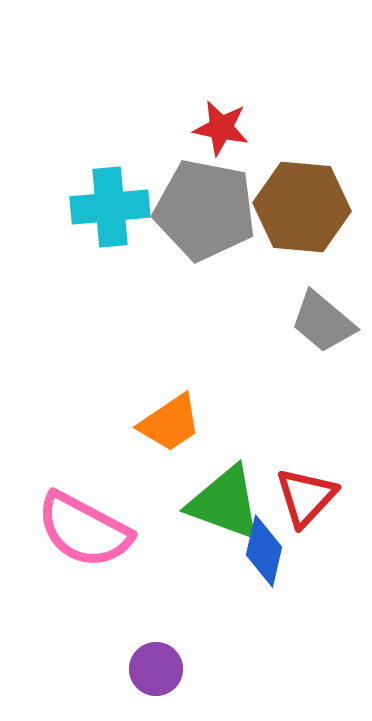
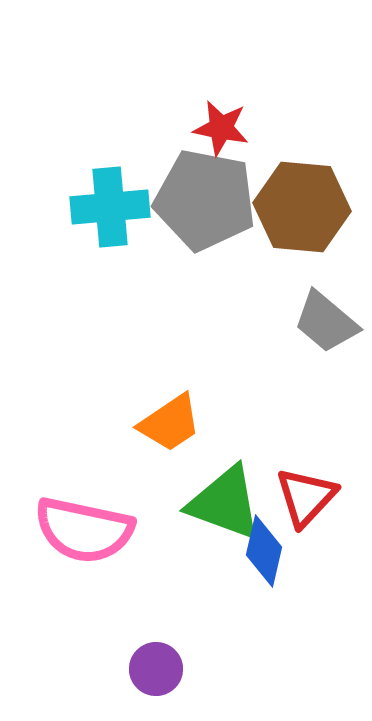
gray pentagon: moved 10 px up
gray trapezoid: moved 3 px right
pink semicircle: rotated 16 degrees counterclockwise
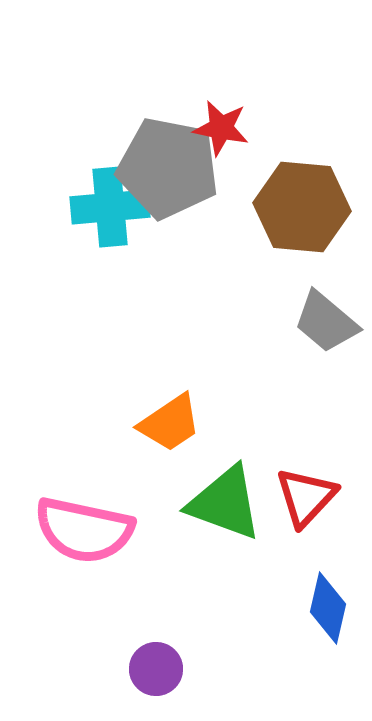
gray pentagon: moved 37 px left, 32 px up
blue diamond: moved 64 px right, 57 px down
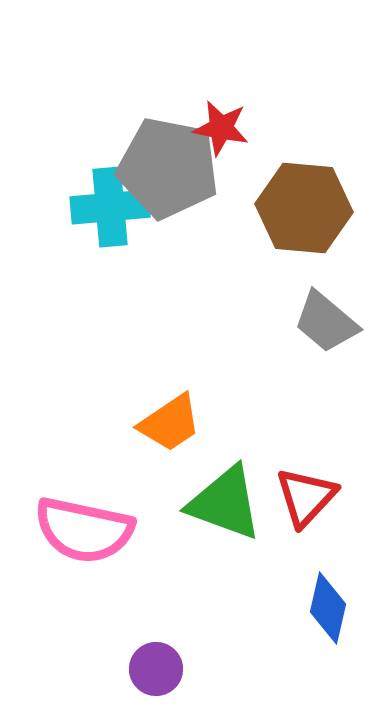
brown hexagon: moved 2 px right, 1 px down
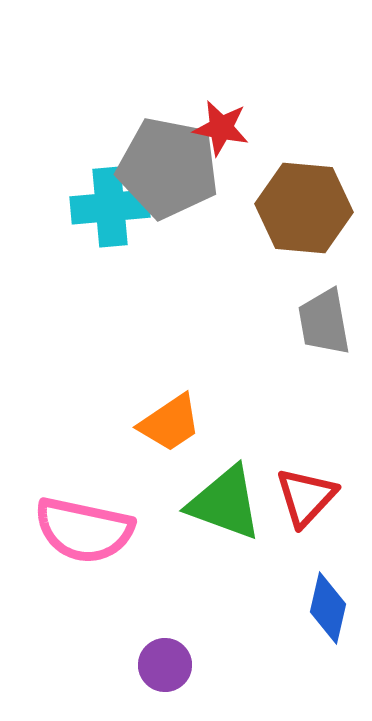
gray trapezoid: moved 2 px left; rotated 40 degrees clockwise
purple circle: moved 9 px right, 4 px up
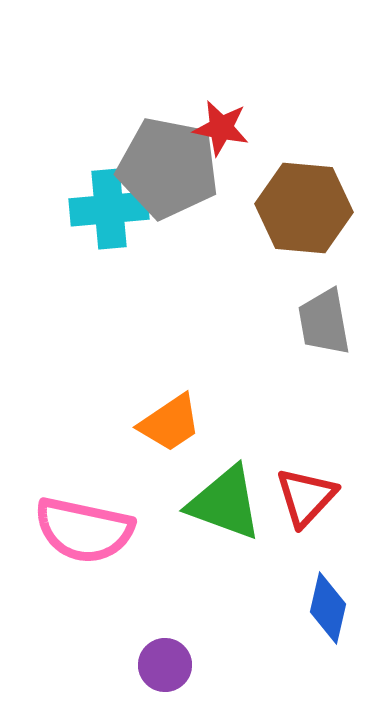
cyan cross: moved 1 px left, 2 px down
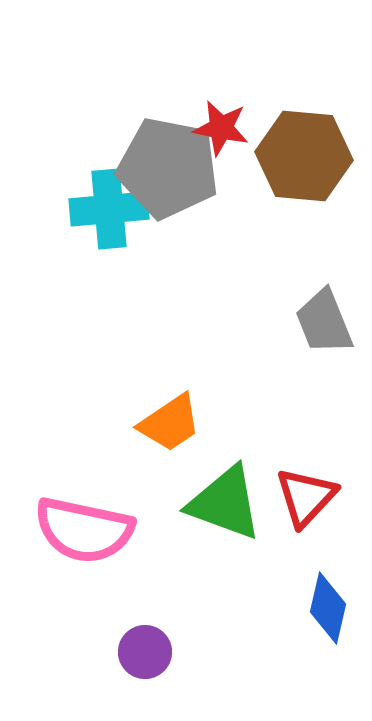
brown hexagon: moved 52 px up
gray trapezoid: rotated 12 degrees counterclockwise
purple circle: moved 20 px left, 13 px up
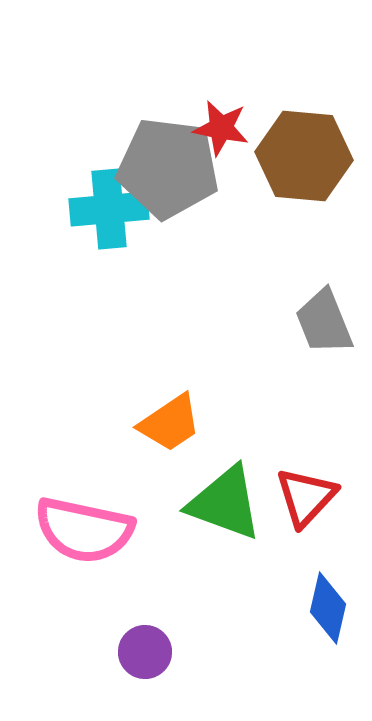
gray pentagon: rotated 4 degrees counterclockwise
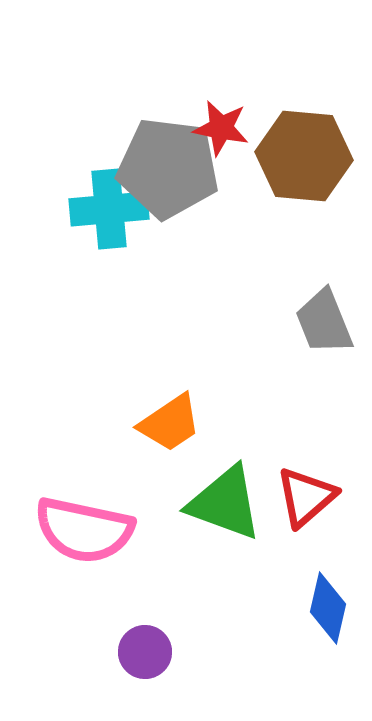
red triangle: rotated 6 degrees clockwise
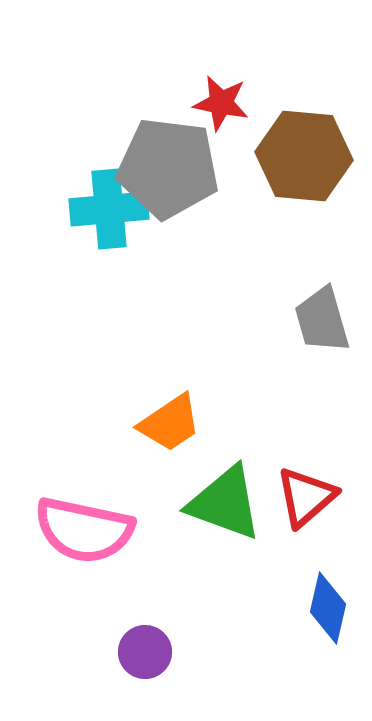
red star: moved 25 px up
gray trapezoid: moved 2 px left, 2 px up; rotated 6 degrees clockwise
